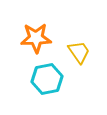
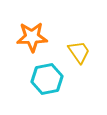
orange star: moved 4 px left, 1 px up
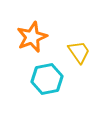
orange star: rotated 20 degrees counterclockwise
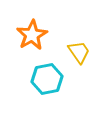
orange star: moved 2 px up; rotated 8 degrees counterclockwise
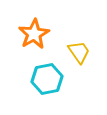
orange star: moved 2 px right, 1 px up
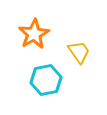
cyan hexagon: moved 1 px left, 1 px down
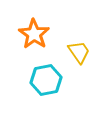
orange star: rotated 8 degrees counterclockwise
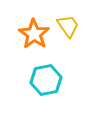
yellow trapezoid: moved 11 px left, 26 px up
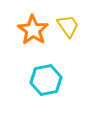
orange star: moved 1 px left, 4 px up
